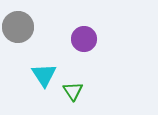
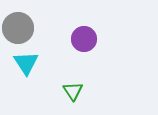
gray circle: moved 1 px down
cyan triangle: moved 18 px left, 12 px up
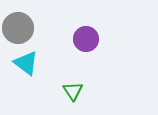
purple circle: moved 2 px right
cyan triangle: rotated 20 degrees counterclockwise
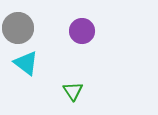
purple circle: moved 4 px left, 8 px up
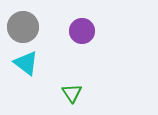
gray circle: moved 5 px right, 1 px up
green triangle: moved 1 px left, 2 px down
